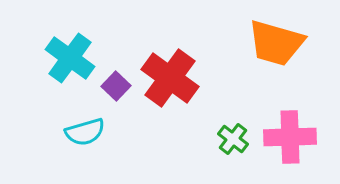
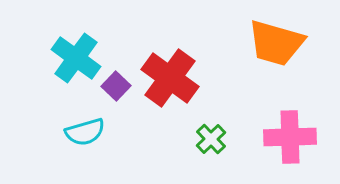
cyan cross: moved 6 px right
green cross: moved 22 px left; rotated 8 degrees clockwise
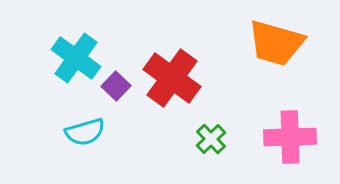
red cross: moved 2 px right
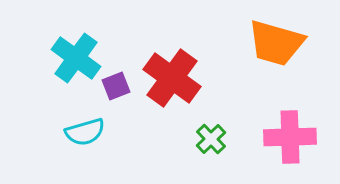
purple square: rotated 24 degrees clockwise
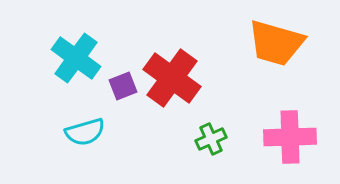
purple square: moved 7 px right
green cross: rotated 20 degrees clockwise
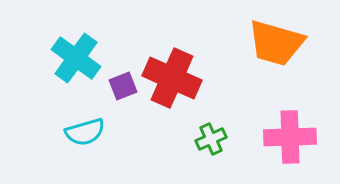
red cross: rotated 12 degrees counterclockwise
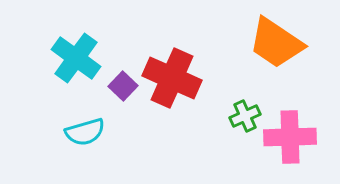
orange trapezoid: rotated 18 degrees clockwise
purple square: rotated 24 degrees counterclockwise
green cross: moved 34 px right, 23 px up
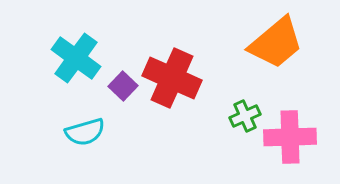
orange trapezoid: rotated 74 degrees counterclockwise
